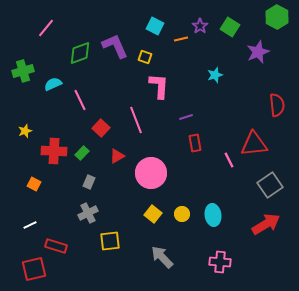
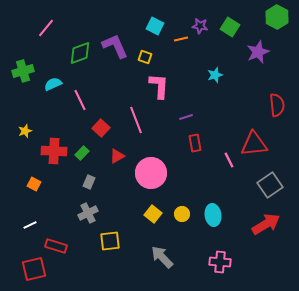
purple star at (200, 26): rotated 28 degrees counterclockwise
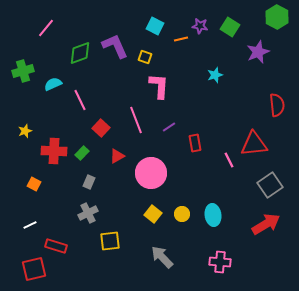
purple line at (186, 117): moved 17 px left, 10 px down; rotated 16 degrees counterclockwise
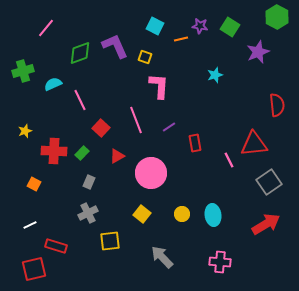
gray square at (270, 185): moved 1 px left, 3 px up
yellow square at (153, 214): moved 11 px left
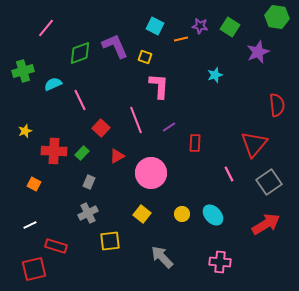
green hexagon at (277, 17): rotated 20 degrees counterclockwise
red rectangle at (195, 143): rotated 12 degrees clockwise
red triangle at (254, 144): rotated 44 degrees counterclockwise
pink line at (229, 160): moved 14 px down
cyan ellipse at (213, 215): rotated 35 degrees counterclockwise
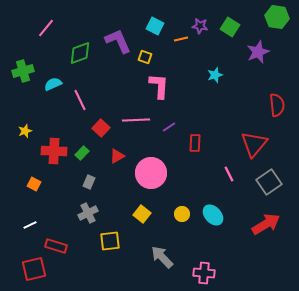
purple L-shape at (115, 46): moved 3 px right, 5 px up
pink line at (136, 120): rotated 72 degrees counterclockwise
pink cross at (220, 262): moved 16 px left, 11 px down
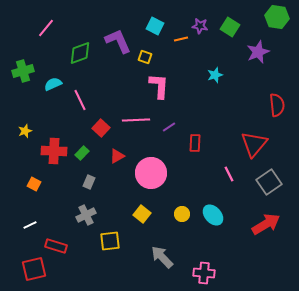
gray cross at (88, 213): moved 2 px left, 2 px down
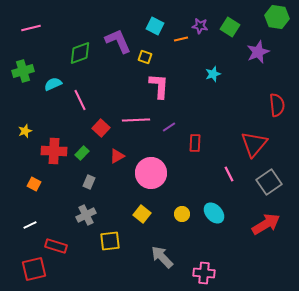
pink line at (46, 28): moved 15 px left; rotated 36 degrees clockwise
cyan star at (215, 75): moved 2 px left, 1 px up
cyan ellipse at (213, 215): moved 1 px right, 2 px up
